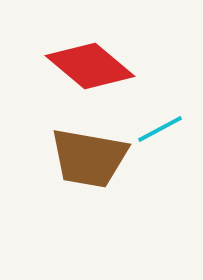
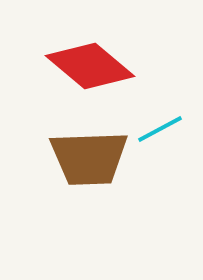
brown trapezoid: rotated 12 degrees counterclockwise
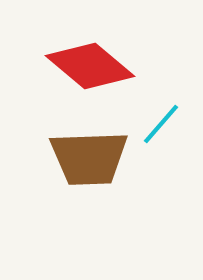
cyan line: moved 1 px right, 5 px up; rotated 21 degrees counterclockwise
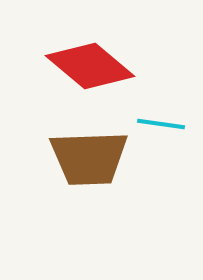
cyan line: rotated 57 degrees clockwise
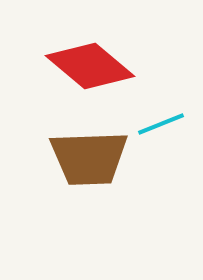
cyan line: rotated 30 degrees counterclockwise
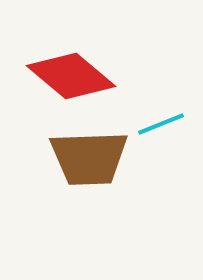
red diamond: moved 19 px left, 10 px down
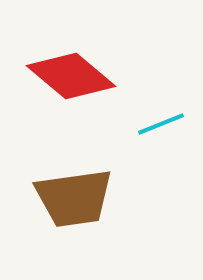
brown trapezoid: moved 15 px left, 40 px down; rotated 6 degrees counterclockwise
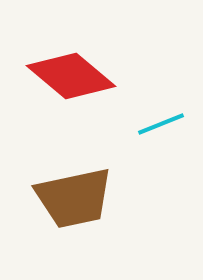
brown trapezoid: rotated 4 degrees counterclockwise
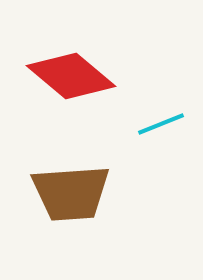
brown trapezoid: moved 3 px left, 5 px up; rotated 8 degrees clockwise
